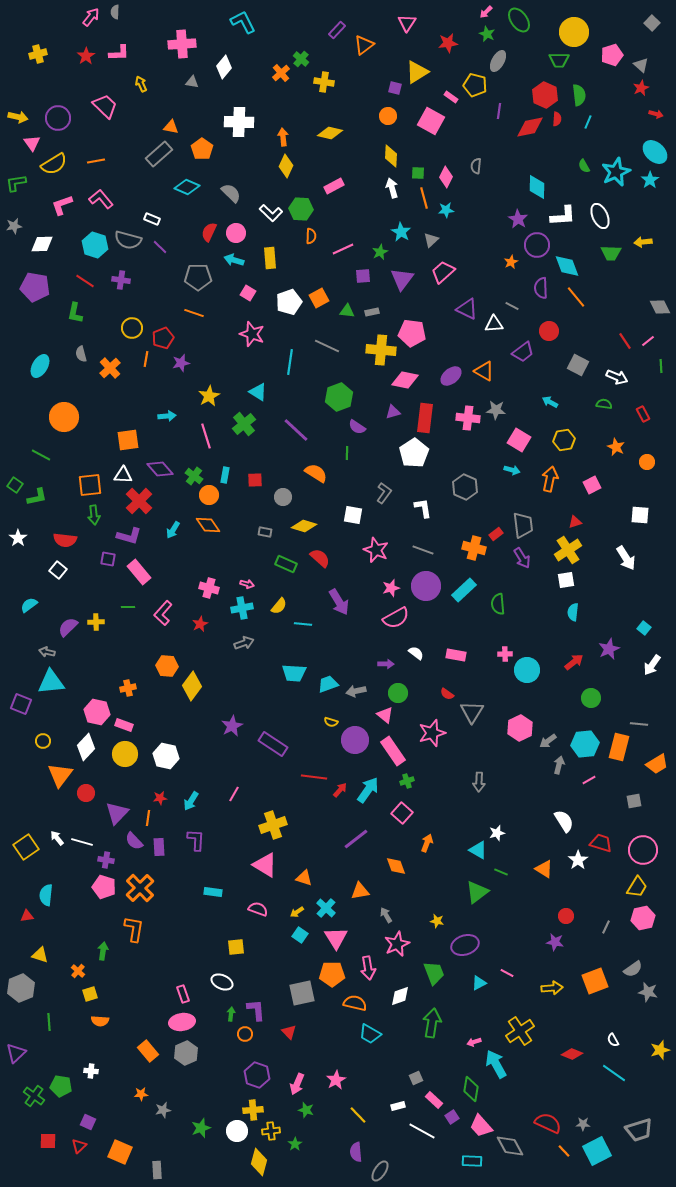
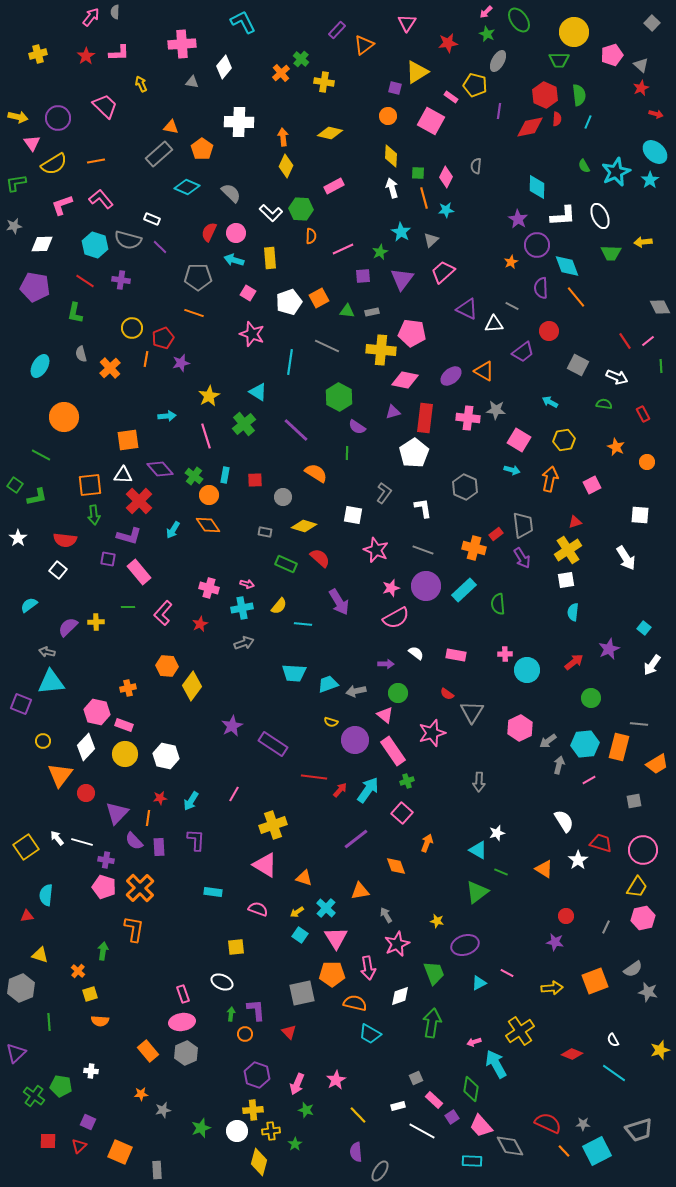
green hexagon at (339, 397): rotated 12 degrees counterclockwise
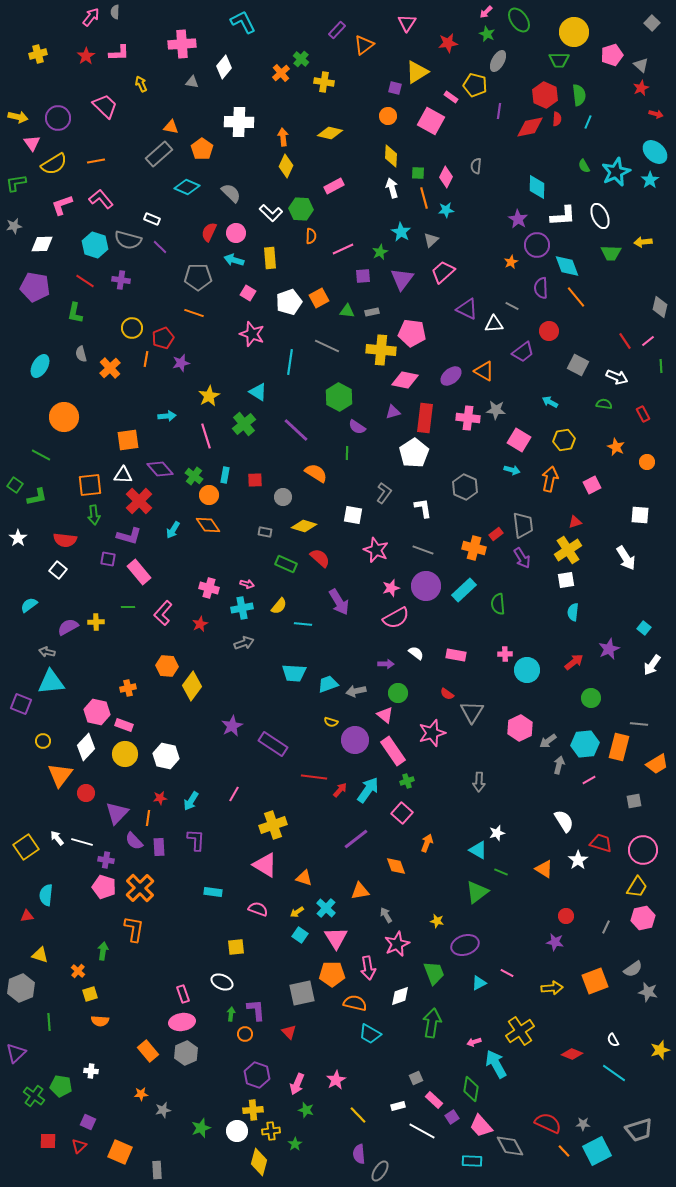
gray diamond at (660, 307): rotated 40 degrees clockwise
purple semicircle at (68, 627): rotated 15 degrees clockwise
purple semicircle at (356, 1152): moved 3 px right, 2 px down
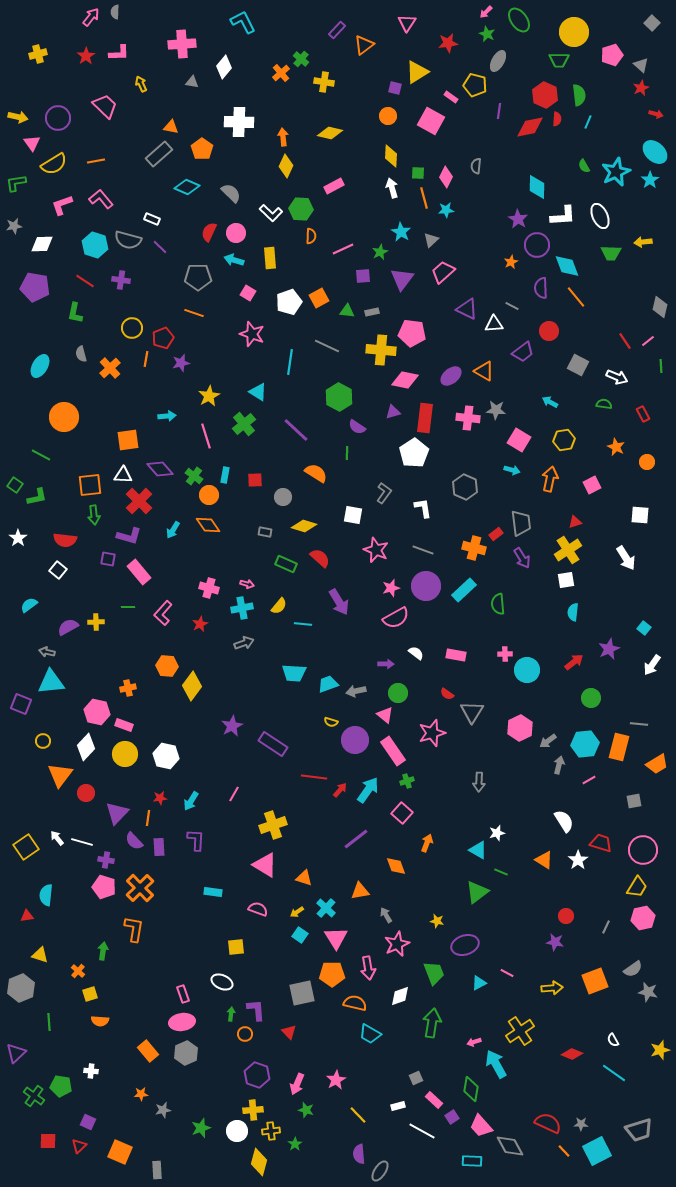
gray trapezoid at (523, 525): moved 2 px left, 2 px up
orange triangle at (544, 869): moved 9 px up
gray star at (583, 1124): moved 2 px left
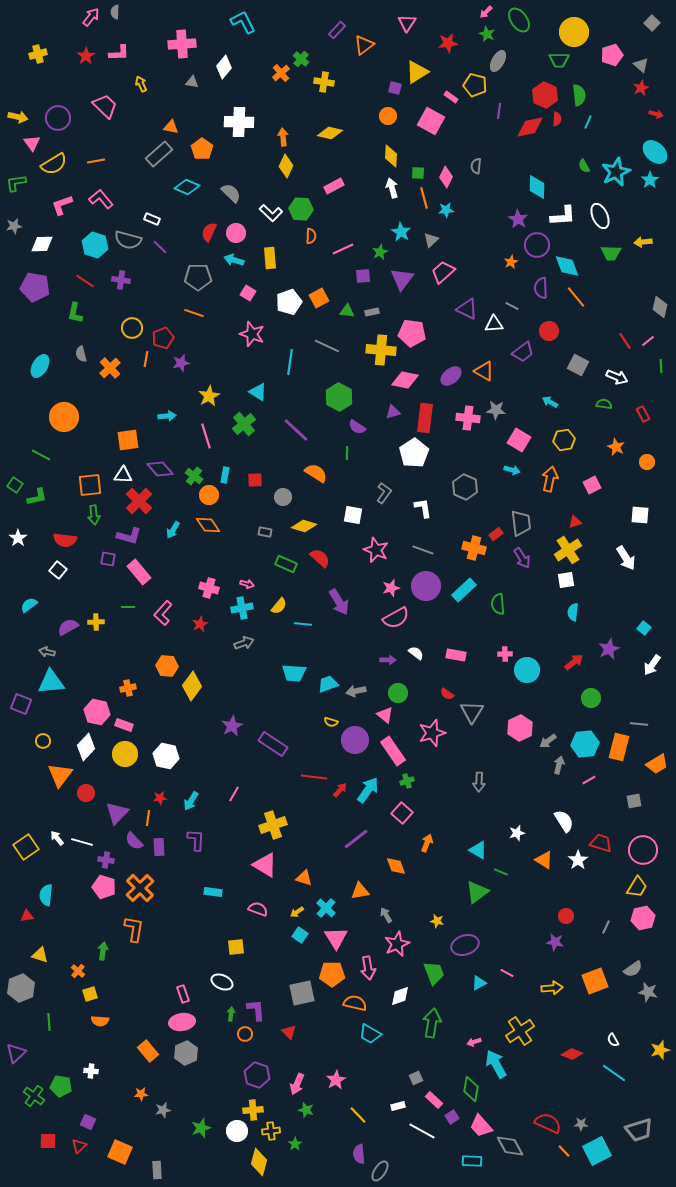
purple arrow at (386, 664): moved 2 px right, 4 px up
white star at (497, 833): moved 20 px right
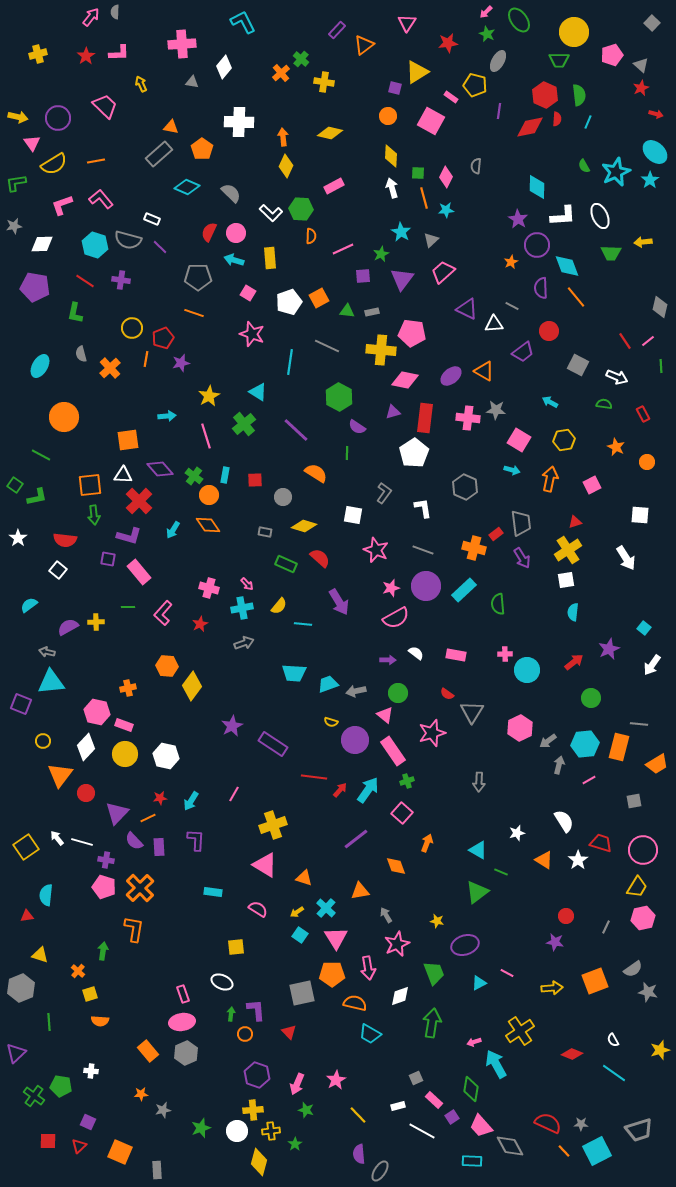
green star at (380, 252): moved 1 px right, 2 px down
pink arrow at (247, 584): rotated 32 degrees clockwise
orange line at (148, 818): rotated 56 degrees clockwise
pink semicircle at (258, 909): rotated 12 degrees clockwise
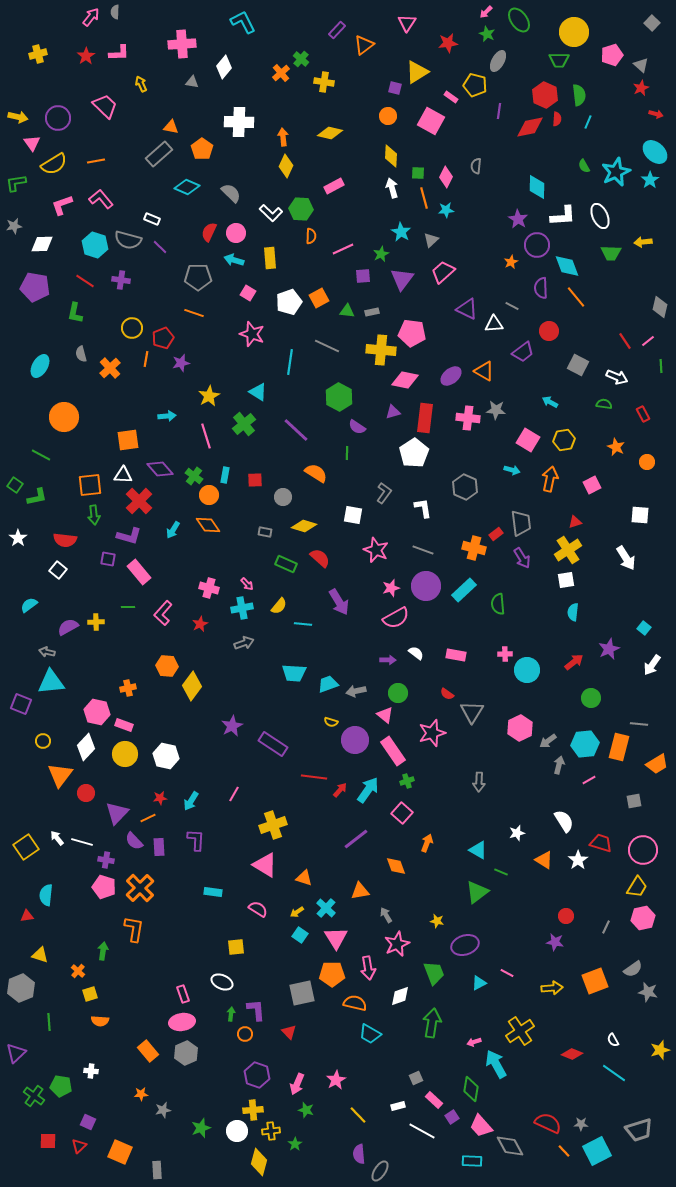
pink square at (519, 440): moved 9 px right
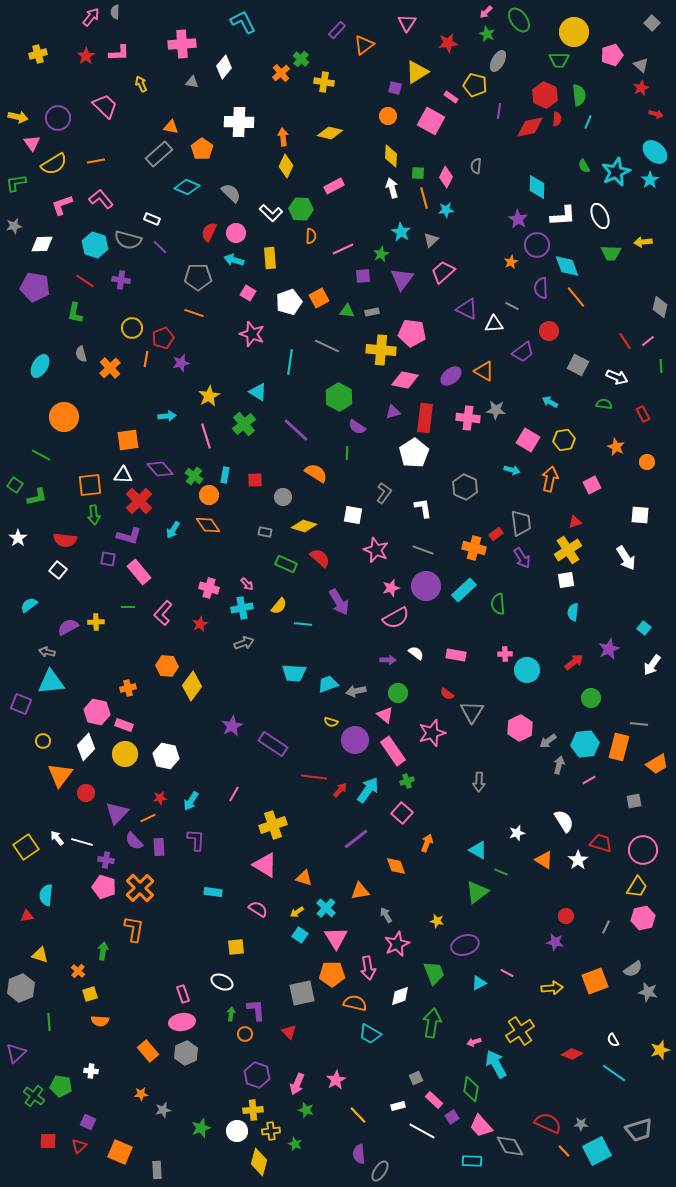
green star at (295, 1144): rotated 16 degrees counterclockwise
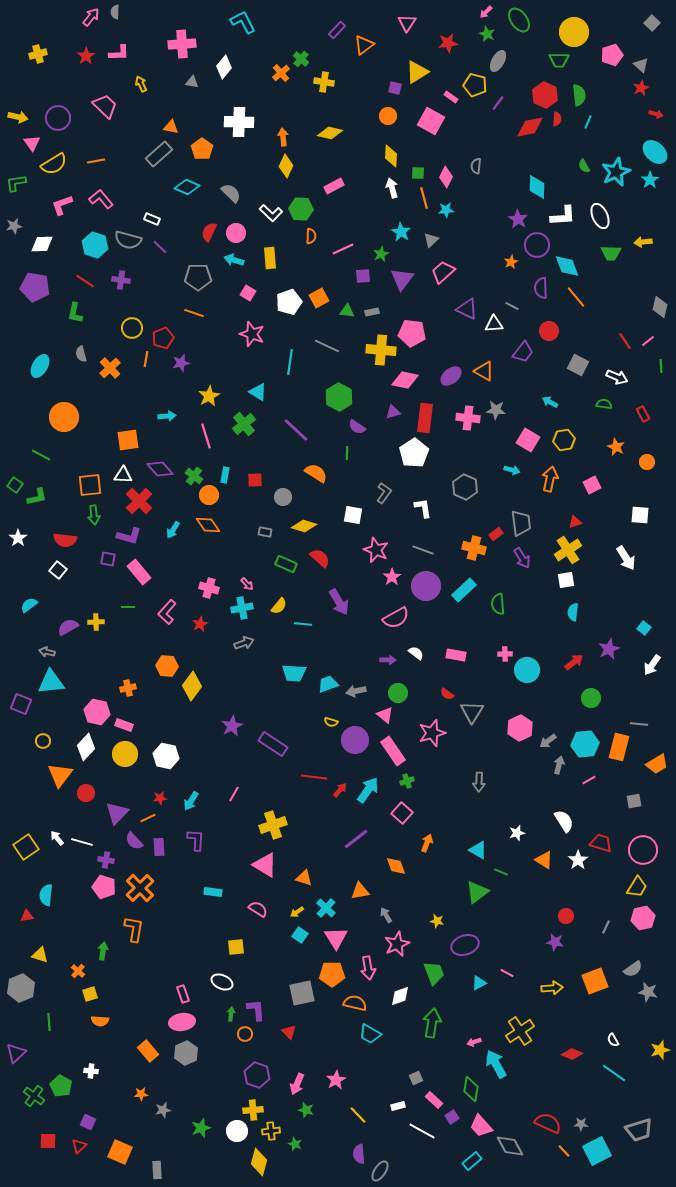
purple line at (499, 111): moved 1 px left, 8 px up; rotated 28 degrees clockwise
purple trapezoid at (523, 352): rotated 15 degrees counterclockwise
pink star at (391, 588): moved 1 px right, 11 px up; rotated 18 degrees counterclockwise
pink L-shape at (163, 613): moved 4 px right, 1 px up
green pentagon at (61, 1086): rotated 20 degrees clockwise
cyan rectangle at (472, 1161): rotated 42 degrees counterclockwise
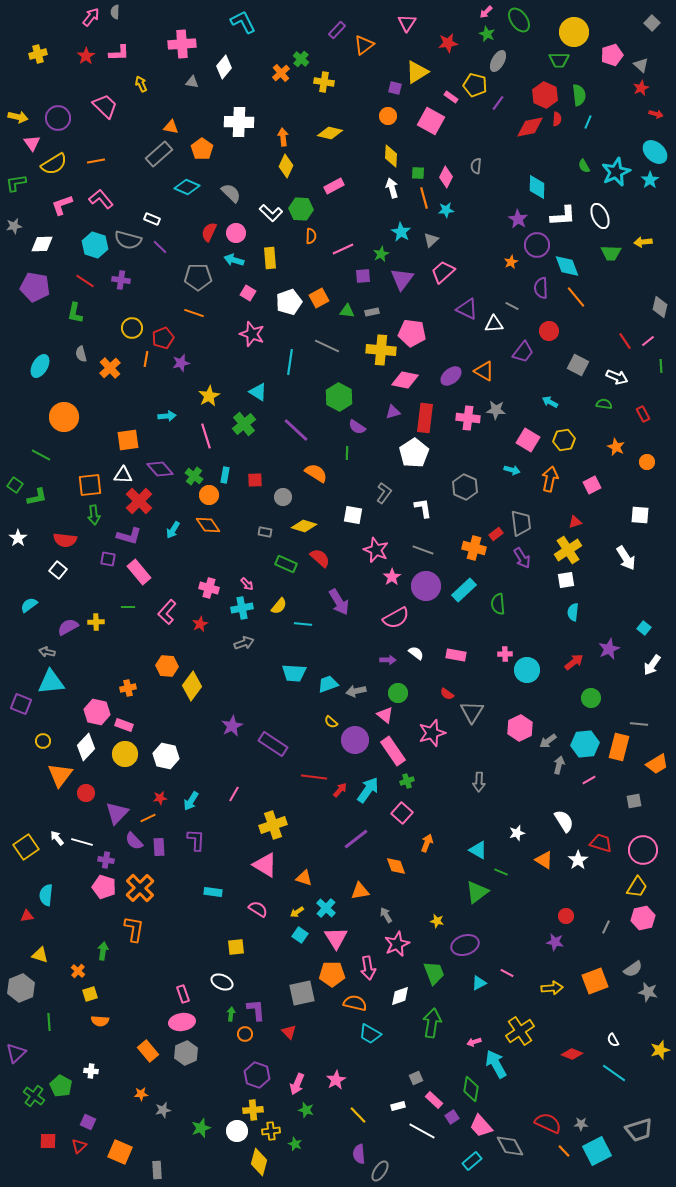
yellow semicircle at (331, 722): rotated 24 degrees clockwise
